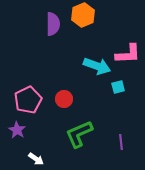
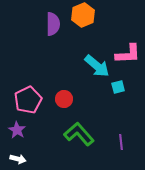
cyan arrow: rotated 20 degrees clockwise
green L-shape: rotated 72 degrees clockwise
white arrow: moved 18 px left; rotated 21 degrees counterclockwise
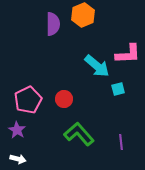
cyan square: moved 2 px down
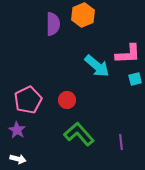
cyan square: moved 17 px right, 10 px up
red circle: moved 3 px right, 1 px down
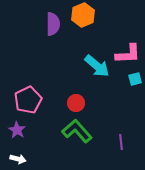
red circle: moved 9 px right, 3 px down
green L-shape: moved 2 px left, 3 px up
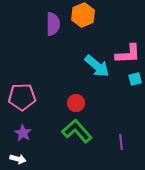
pink pentagon: moved 6 px left, 3 px up; rotated 24 degrees clockwise
purple star: moved 6 px right, 3 px down
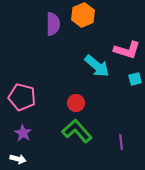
pink L-shape: moved 1 px left, 4 px up; rotated 20 degrees clockwise
pink pentagon: rotated 16 degrees clockwise
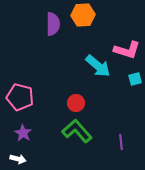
orange hexagon: rotated 20 degrees clockwise
cyan arrow: moved 1 px right
pink pentagon: moved 2 px left
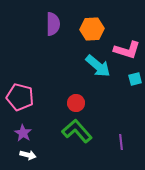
orange hexagon: moved 9 px right, 14 px down
white arrow: moved 10 px right, 4 px up
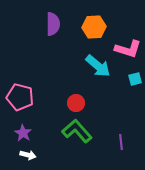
orange hexagon: moved 2 px right, 2 px up
pink L-shape: moved 1 px right, 1 px up
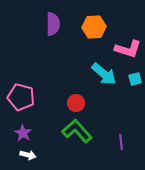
cyan arrow: moved 6 px right, 8 px down
pink pentagon: moved 1 px right
